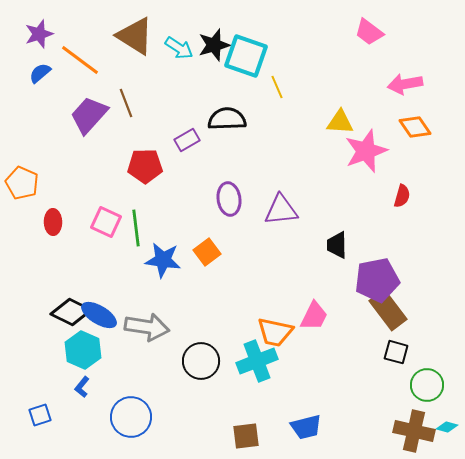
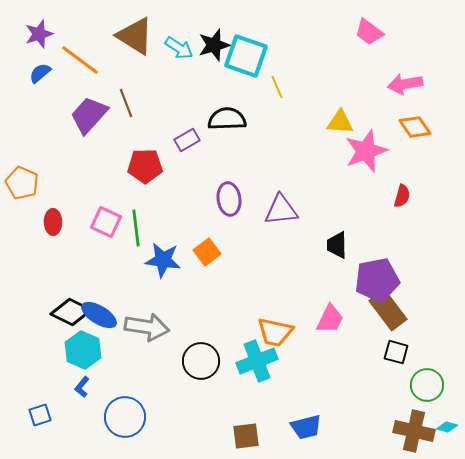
pink trapezoid at (314, 316): moved 16 px right, 3 px down
blue circle at (131, 417): moved 6 px left
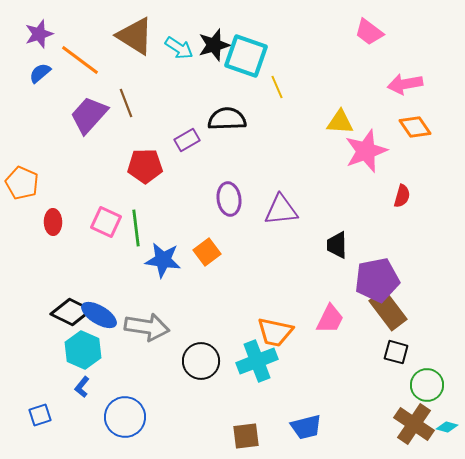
brown cross at (414, 431): moved 7 px up; rotated 21 degrees clockwise
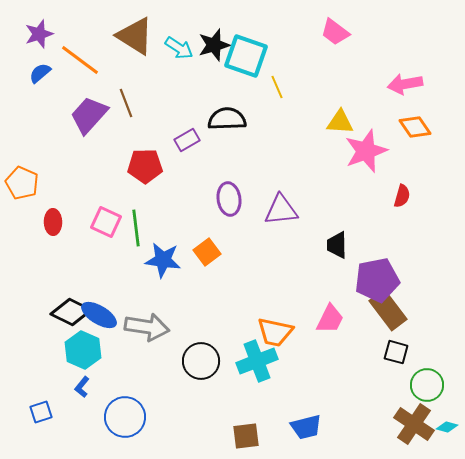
pink trapezoid at (369, 32): moved 34 px left
blue square at (40, 415): moved 1 px right, 3 px up
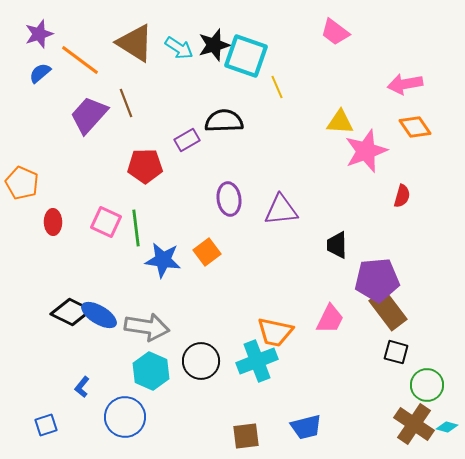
brown triangle at (135, 36): moved 7 px down
black semicircle at (227, 119): moved 3 px left, 2 px down
purple pentagon at (377, 280): rotated 6 degrees clockwise
cyan hexagon at (83, 350): moved 68 px right, 21 px down
blue square at (41, 412): moved 5 px right, 13 px down
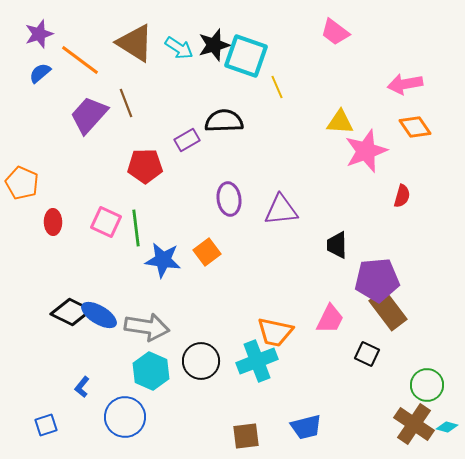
black square at (396, 352): moved 29 px left, 2 px down; rotated 10 degrees clockwise
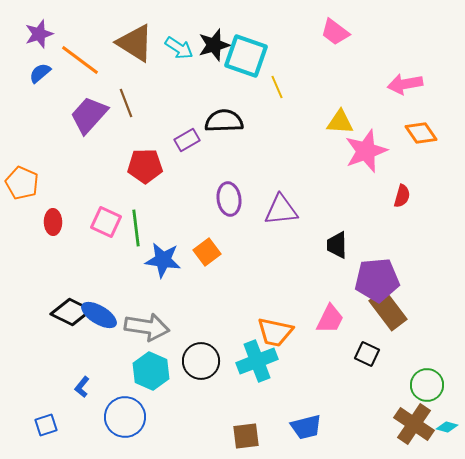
orange diamond at (415, 127): moved 6 px right, 6 px down
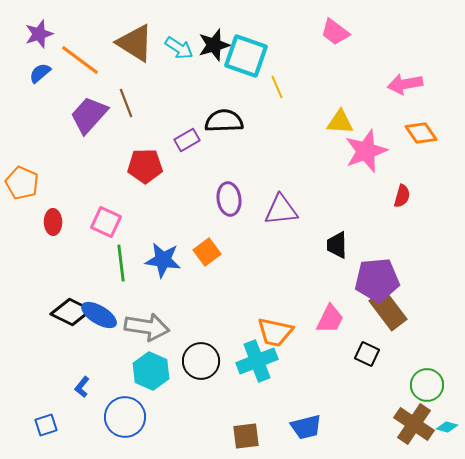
green line at (136, 228): moved 15 px left, 35 px down
